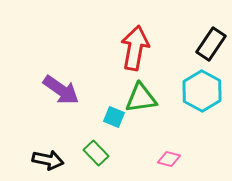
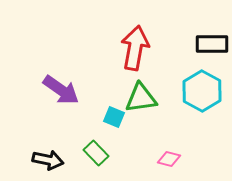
black rectangle: moved 1 px right; rotated 56 degrees clockwise
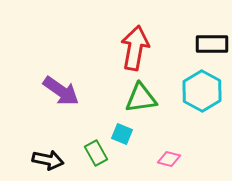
purple arrow: moved 1 px down
cyan square: moved 8 px right, 17 px down
green rectangle: rotated 15 degrees clockwise
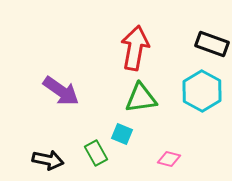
black rectangle: rotated 20 degrees clockwise
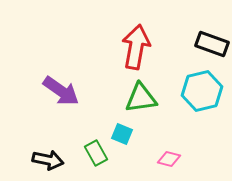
red arrow: moved 1 px right, 1 px up
cyan hexagon: rotated 18 degrees clockwise
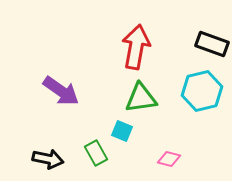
cyan square: moved 3 px up
black arrow: moved 1 px up
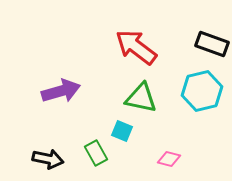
red arrow: rotated 63 degrees counterclockwise
purple arrow: rotated 51 degrees counterclockwise
green triangle: rotated 20 degrees clockwise
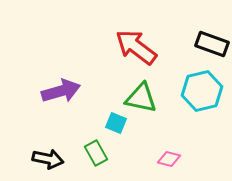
cyan square: moved 6 px left, 8 px up
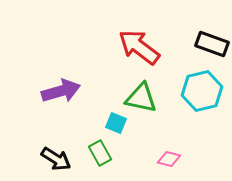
red arrow: moved 3 px right
green rectangle: moved 4 px right
black arrow: moved 8 px right; rotated 20 degrees clockwise
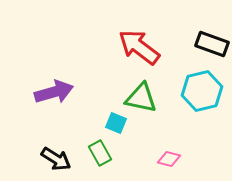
purple arrow: moved 7 px left, 1 px down
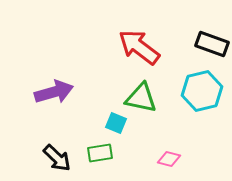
green rectangle: rotated 70 degrees counterclockwise
black arrow: moved 1 px right, 1 px up; rotated 12 degrees clockwise
